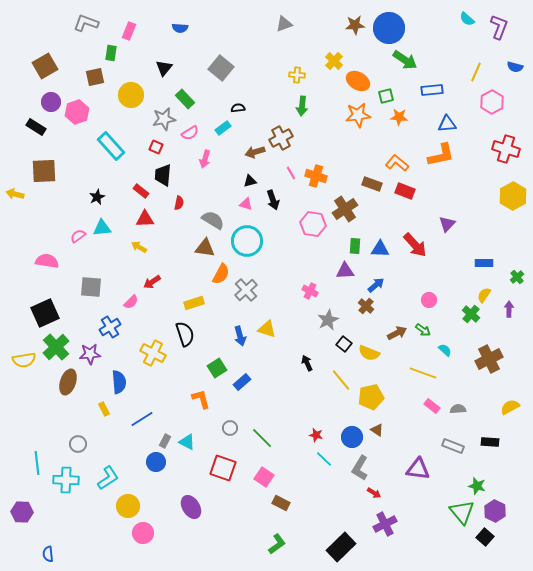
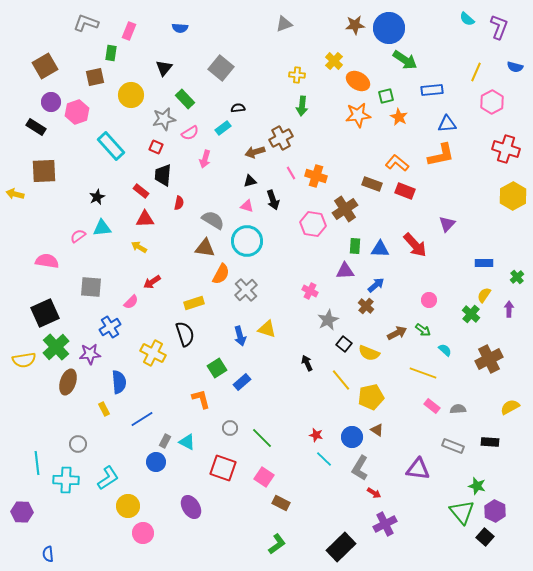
orange star at (399, 117): rotated 24 degrees clockwise
pink triangle at (246, 204): moved 1 px right, 2 px down
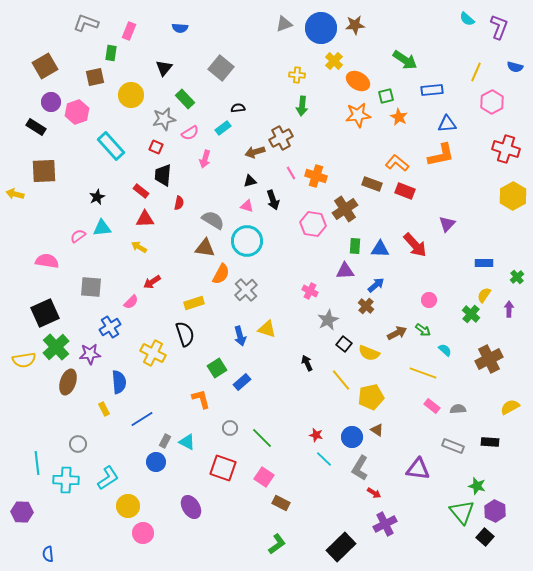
blue circle at (389, 28): moved 68 px left
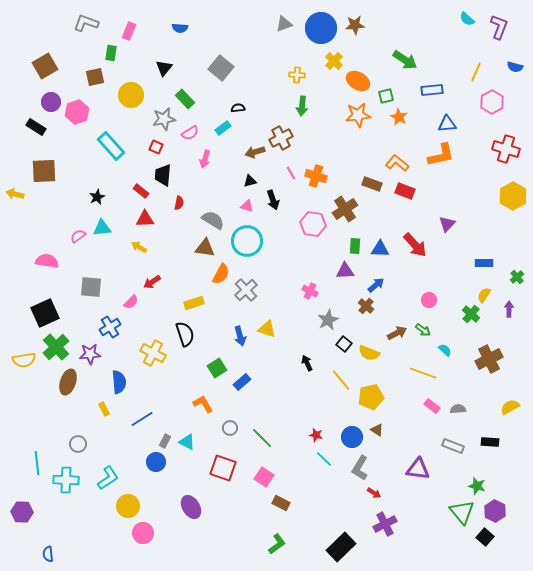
orange L-shape at (201, 399): moved 2 px right, 5 px down; rotated 15 degrees counterclockwise
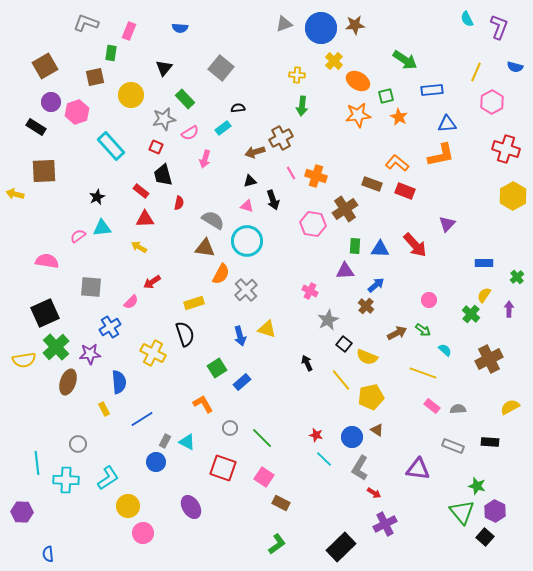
cyan semicircle at (467, 19): rotated 21 degrees clockwise
black trapezoid at (163, 175): rotated 20 degrees counterclockwise
yellow semicircle at (369, 353): moved 2 px left, 4 px down
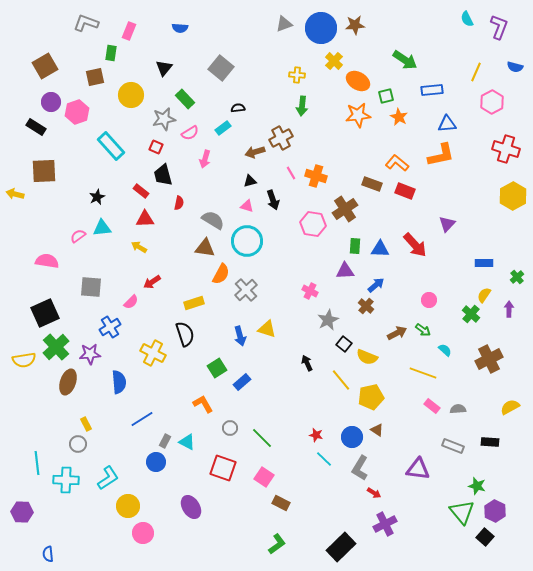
yellow rectangle at (104, 409): moved 18 px left, 15 px down
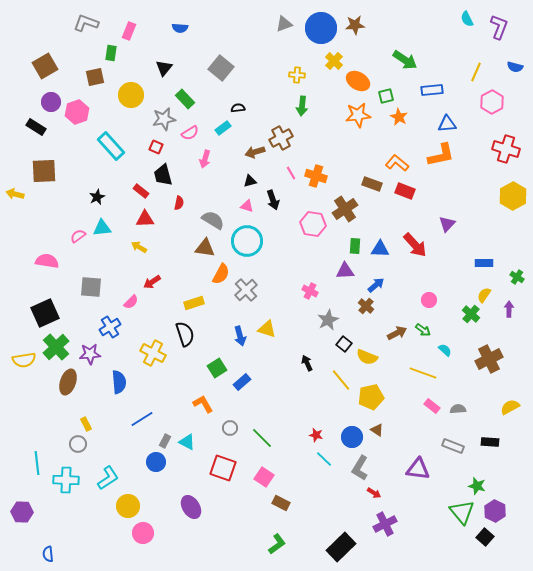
green cross at (517, 277): rotated 16 degrees counterclockwise
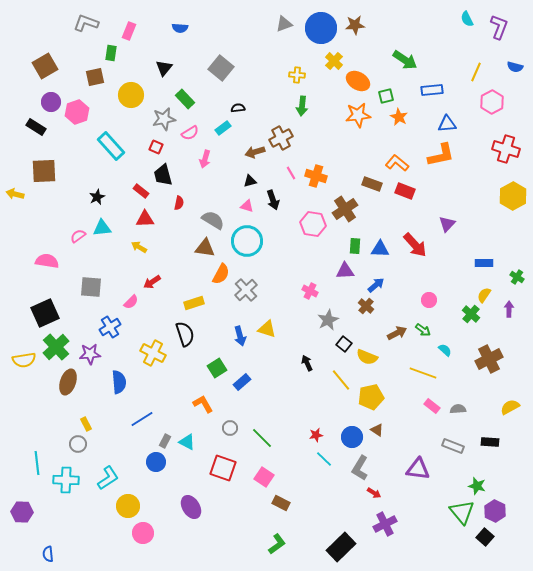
red star at (316, 435): rotated 24 degrees counterclockwise
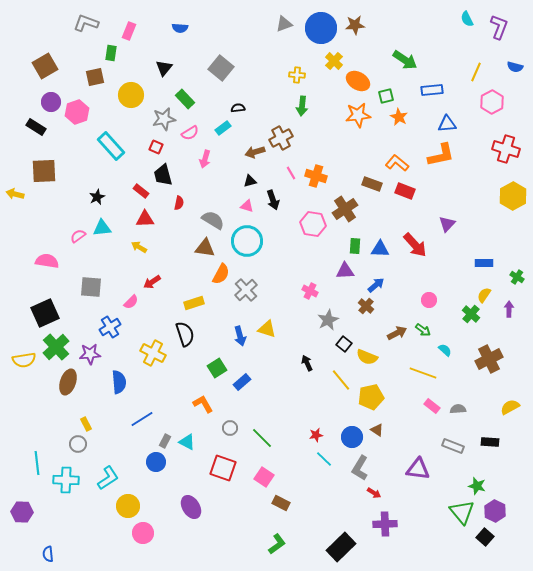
purple cross at (385, 524): rotated 25 degrees clockwise
